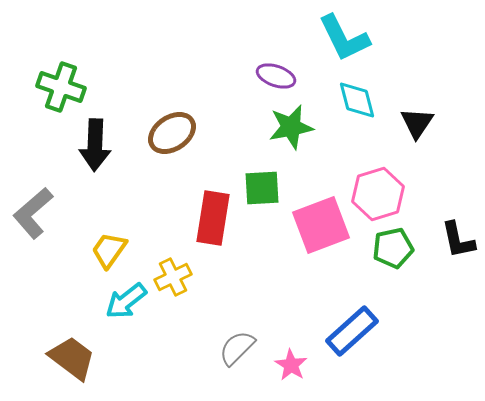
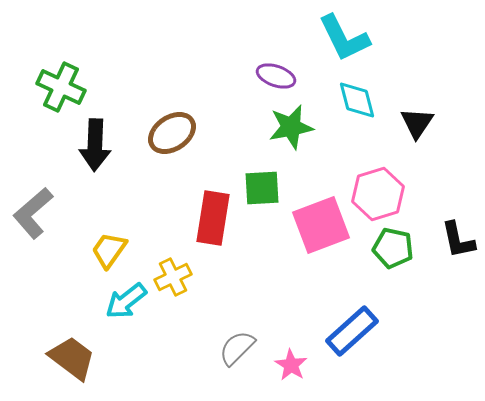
green cross: rotated 6 degrees clockwise
green pentagon: rotated 24 degrees clockwise
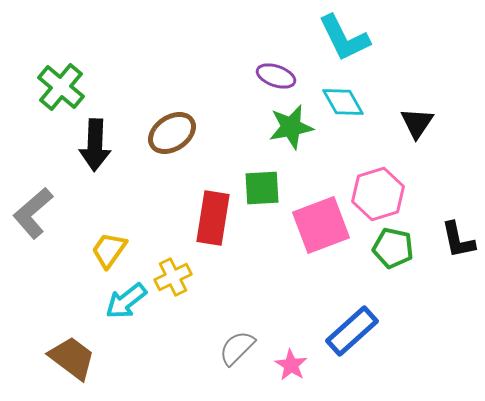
green cross: rotated 15 degrees clockwise
cyan diamond: moved 14 px left, 2 px down; rotated 15 degrees counterclockwise
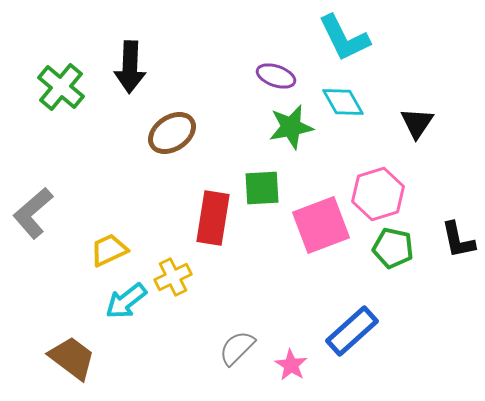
black arrow: moved 35 px right, 78 px up
yellow trapezoid: rotated 30 degrees clockwise
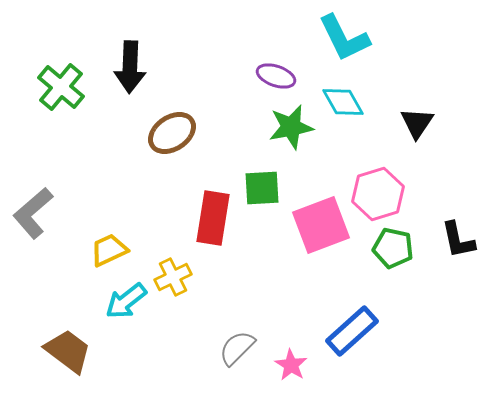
brown trapezoid: moved 4 px left, 7 px up
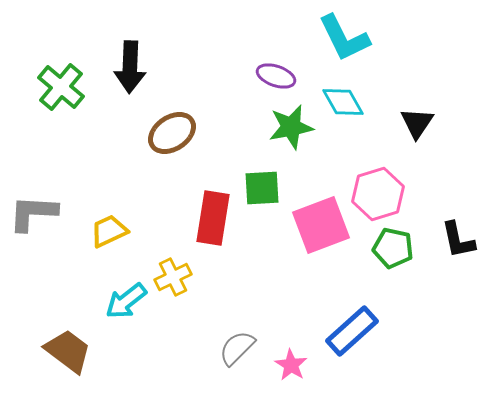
gray L-shape: rotated 44 degrees clockwise
yellow trapezoid: moved 19 px up
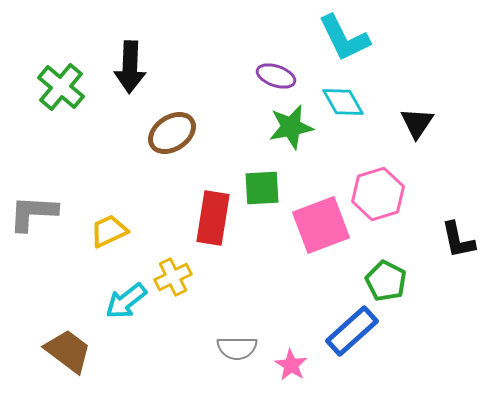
green pentagon: moved 7 px left, 33 px down; rotated 15 degrees clockwise
gray semicircle: rotated 135 degrees counterclockwise
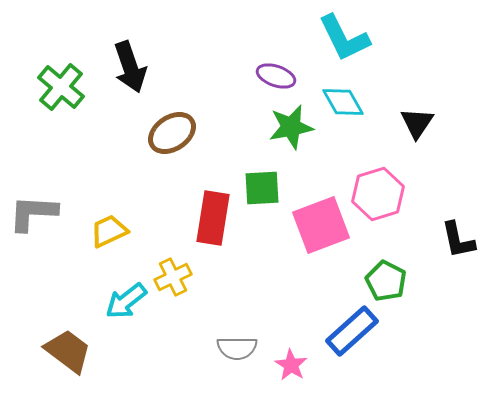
black arrow: rotated 21 degrees counterclockwise
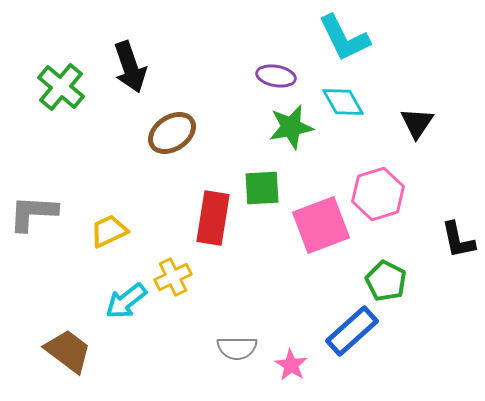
purple ellipse: rotated 9 degrees counterclockwise
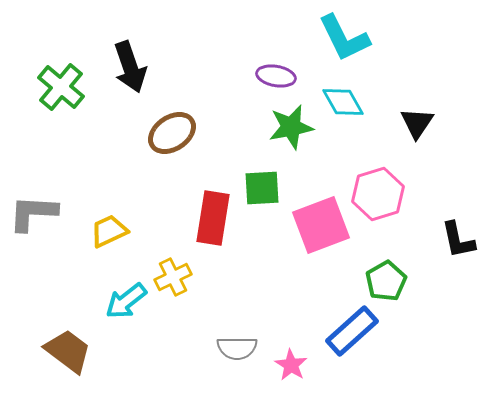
green pentagon: rotated 15 degrees clockwise
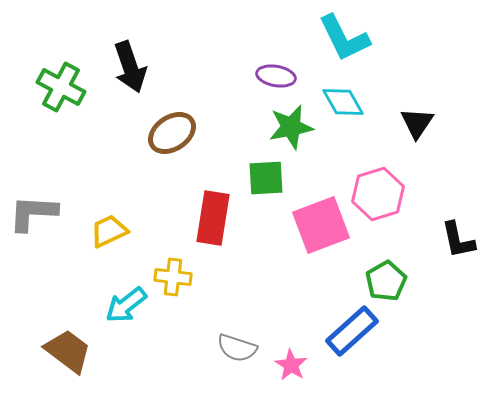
green cross: rotated 12 degrees counterclockwise
green square: moved 4 px right, 10 px up
yellow cross: rotated 33 degrees clockwise
cyan arrow: moved 4 px down
gray semicircle: rotated 18 degrees clockwise
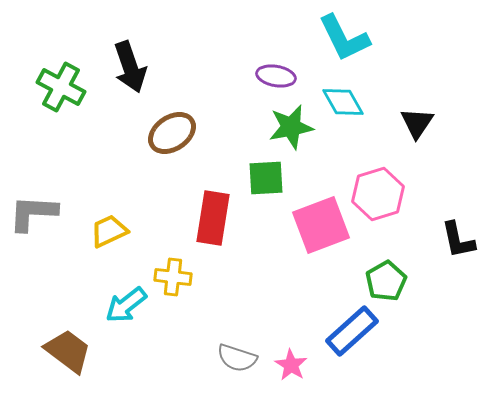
gray semicircle: moved 10 px down
